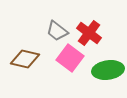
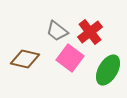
red cross: moved 1 px right, 1 px up; rotated 15 degrees clockwise
green ellipse: rotated 52 degrees counterclockwise
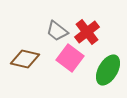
red cross: moved 3 px left
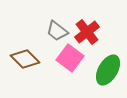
brown diamond: rotated 32 degrees clockwise
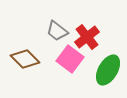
red cross: moved 5 px down
pink square: moved 1 px down
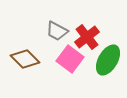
gray trapezoid: rotated 10 degrees counterclockwise
green ellipse: moved 10 px up
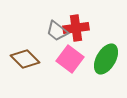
gray trapezoid: rotated 10 degrees clockwise
red cross: moved 11 px left, 9 px up; rotated 30 degrees clockwise
green ellipse: moved 2 px left, 1 px up
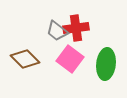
green ellipse: moved 5 px down; rotated 24 degrees counterclockwise
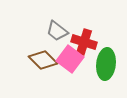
red cross: moved 8 px right, 14 px down; rotated 25 degrees clockwise
brown diamond: moved 18 px right, 1 px down
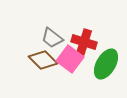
gray trapezoid: moved 5 px left, 7 px down
green ellipse: rotated 24 degrees clockwise
